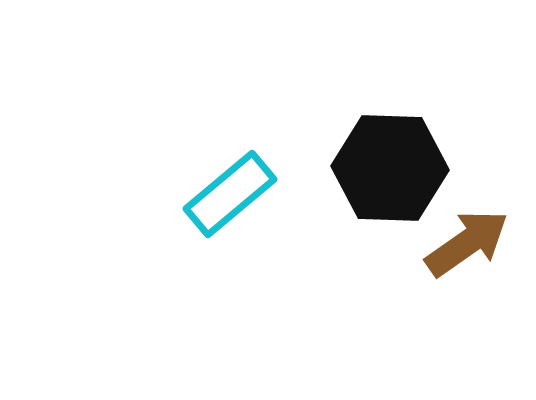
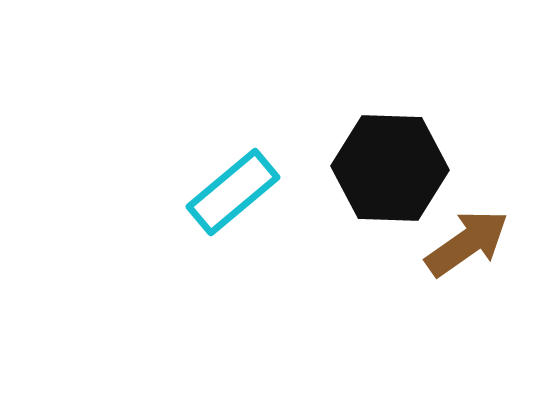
cyan rectangle: moved 3 px right, 2 px up
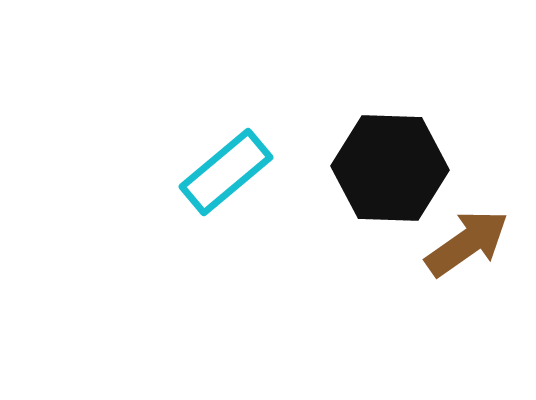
cyan rectangle: moved 7 px left, 20 px up
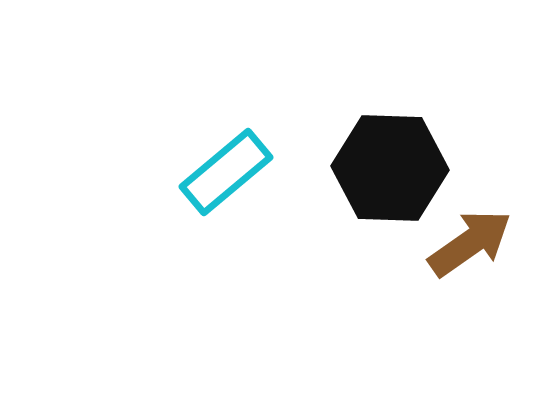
brown arrow: moved 3 px right
